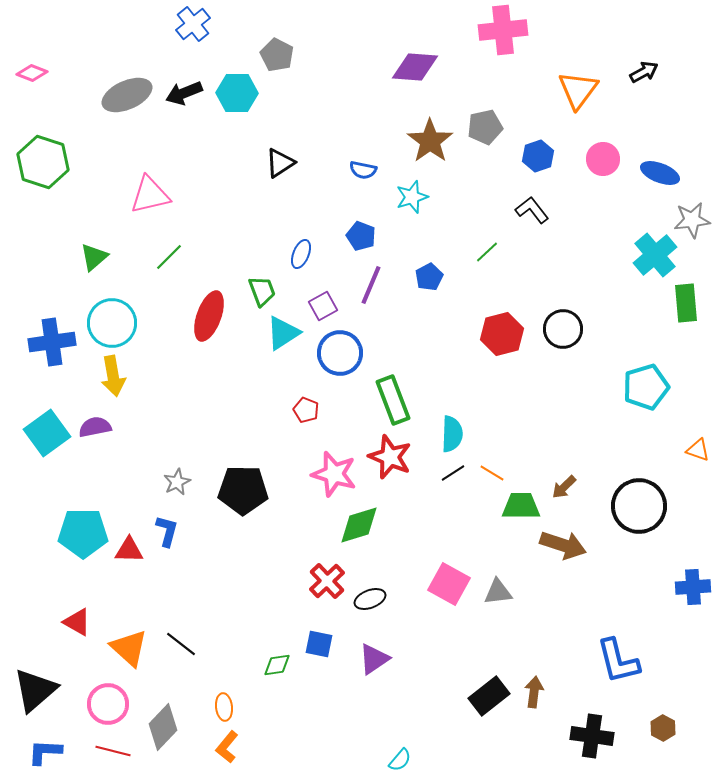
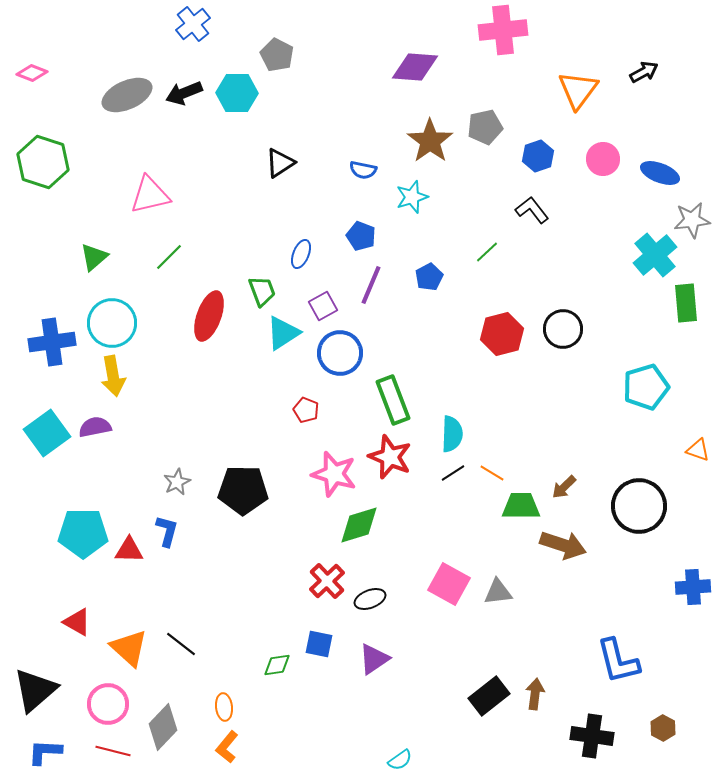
brown arrow at (534, 692): moved 1 px right, 2 px down
cyan semicircle at (400, 760): rotated 15 degrees clockwise
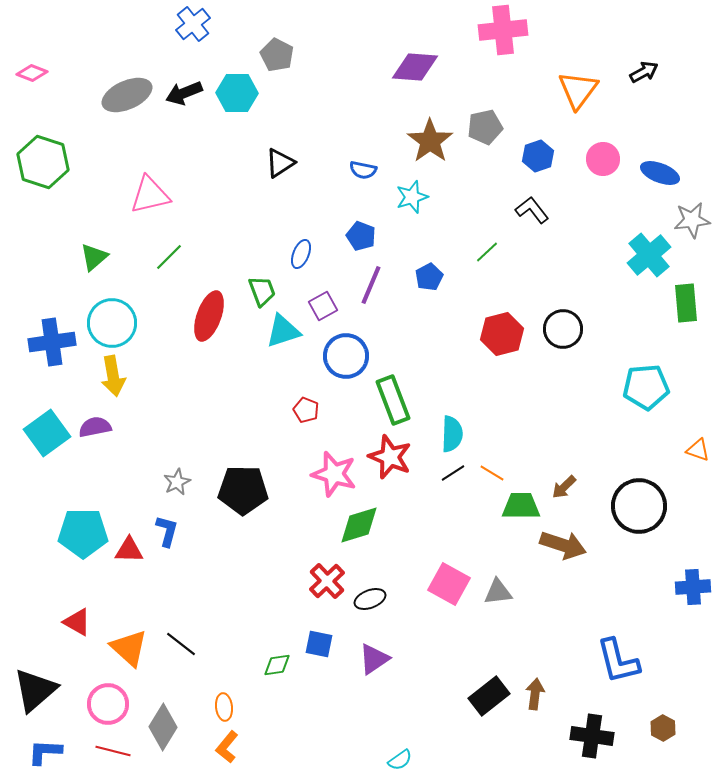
cyan cross at (655, 255): moved 6 px left
cyan triangle at (283, 333): moved 2 px up; rotated 15 degrees clockwise
blue circle at (340, 353): moved 6 px right, 3 px down
cyan pentagon at (646, 387): rotated 12 degrees clockwise
gray diamond at (163, 727): rotated 12 degrees counterclockwise
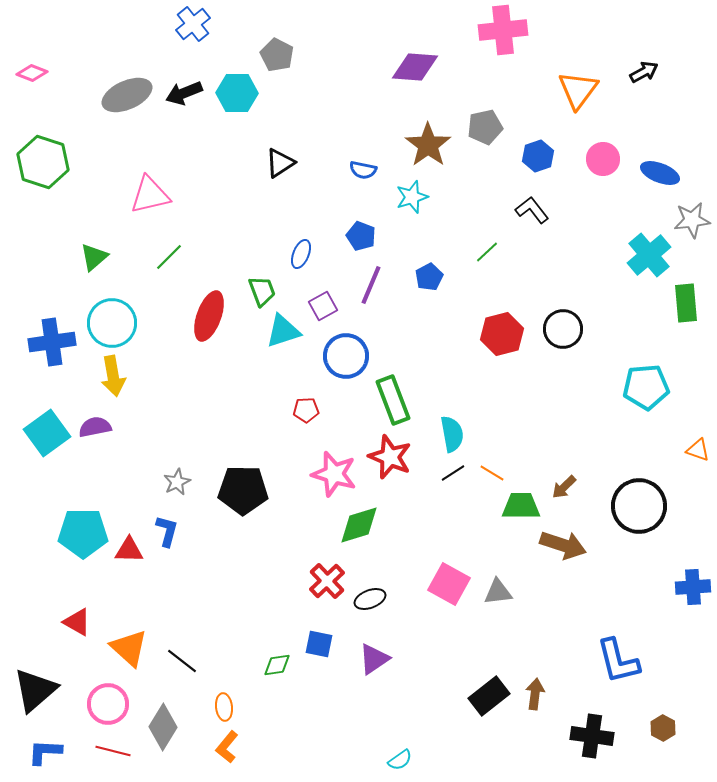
brown star at (430, 141): moved 2 px left, 4 px down
red pentagon at (306, 410): rotated 25 degrees counterclockwise
cyan semicircle at (452, 434): rotated 12 degrees counterclockwise
black line at (181, 644): moved 1 px right, 17 px down
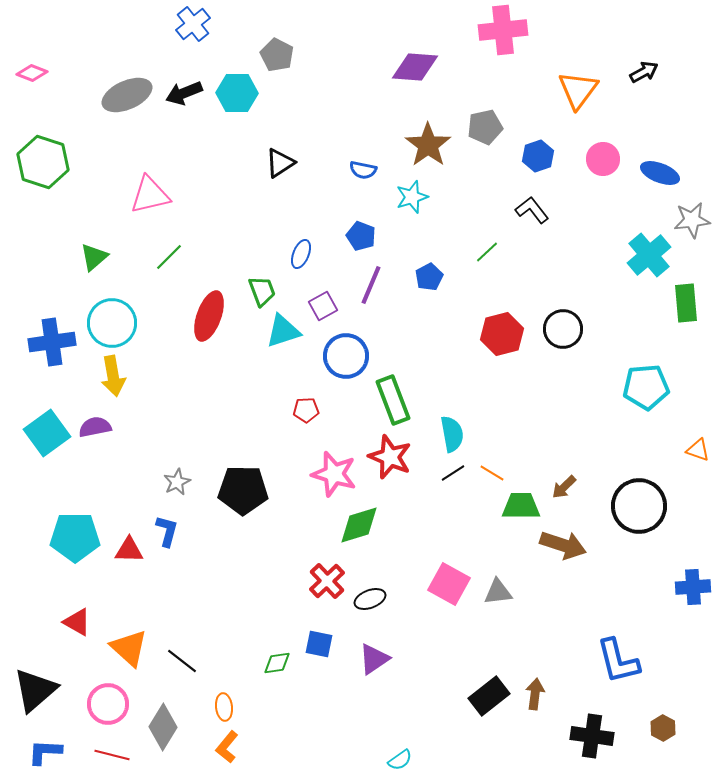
cyan pentagon at (83, 533): moved 8 px left, 4 px down
green diamond at (277, 665): moved 2 px up
red line at (113, 751): moved 1 px left, 4 px down
